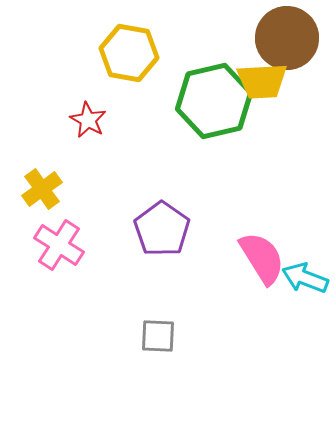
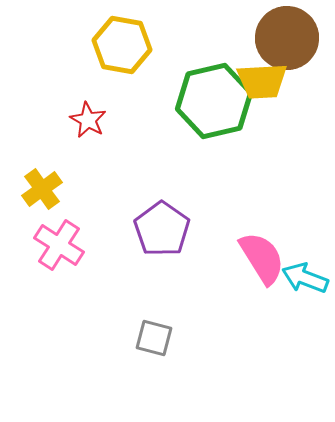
yellow hexagon: moved 7 px left, 8 px up
gray square: moved 4 px left, 2 px down; rotated 12 degrees clockwise
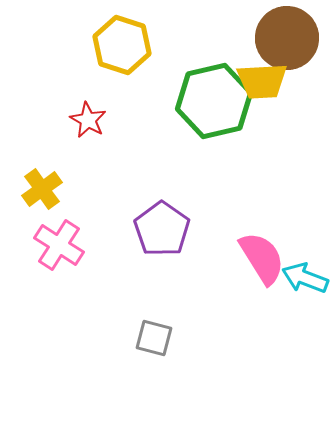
yellow hexagon: rotated 8 degrees clockwise
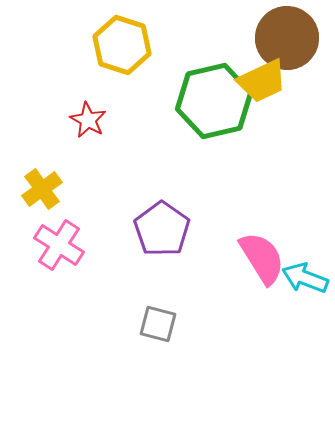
yellow trapezoid: rotated 22 degrees counterclockwise
gray square: moved 4 px right, 14 px up
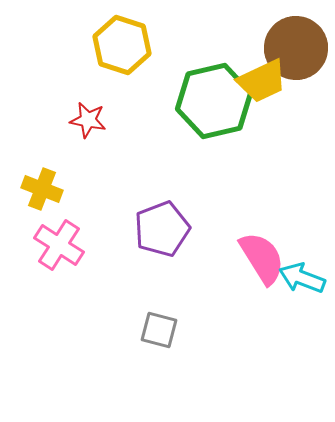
brown circle: moved 9 px right, 10 px down
red star: rotated 18 degrees counterclockwise
yellow cross: rotated 33 degrees counterclockwise
purple pentagon: rotated 16 degrees clockwise
cyan arrow: moved 3 px left
gray square: moved 1 px right, 6 px down
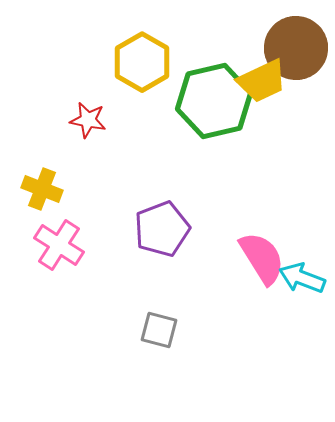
yellow hexagon: moved 20 px right, 17 px down; rotated 12 degrees clockwise
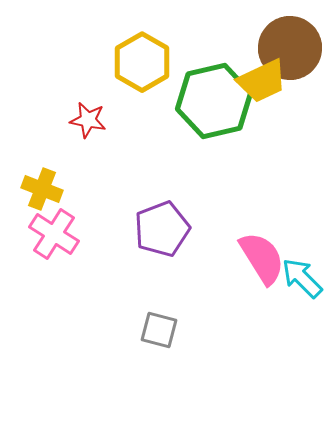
brown circle: moved 6 px left
pink cross: moved 5 px left, 11 px up
cyan arrow: rotated 24 degrees clockwise
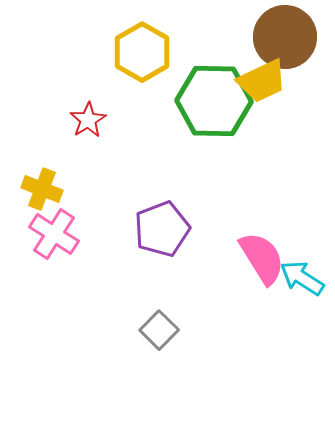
brown circle: moved 5 px left, 11 px up
yellow hexagon: moved 10 px up
green hexagon: rotated 14 degrees clockwise
red star: rotated 30 degrees clockwise
cyan arrow: rotated 12 degrees counterclockwise
gray square: rotated 30 degrees clockwise
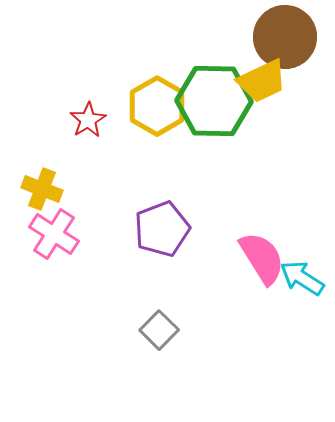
yellow hexagon: moved 15 px right, 54 px down
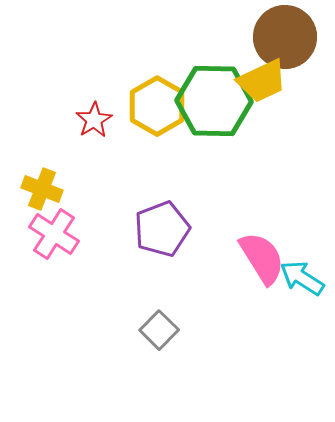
red star: moved 6 px right
